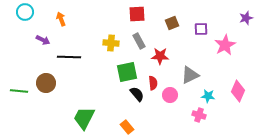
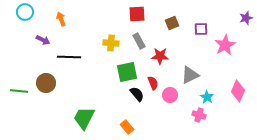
red semicircle: rotated 16 degrees counterclockwise
cyan star: moved 1 px left, 1 px down; rotated 24 degrees clockwise
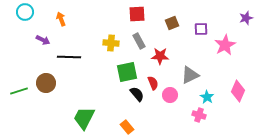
green line: rotated 24 degrees counterclockwise
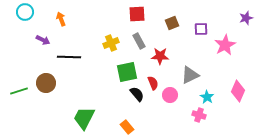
yellow cross: rotated 28 degrees counterclockwise
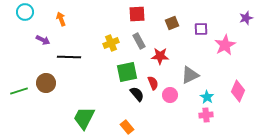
pink cross: moved 7 px right; rotated 24 degrees counterclockwise
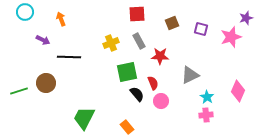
purple square: rotated 16 degrees clockwise
pink star: moved 6 px right, 8 px up; rotated 10 degrees clockwise
pink circle: moved 9 px left, 6 px down
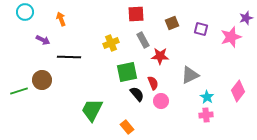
red square: moved 1 px left
gray rectangle: moved 4 px right, 1 px up
brown circle: moved 4 px left, 3 px up
pink diamond: rotated 15 degrees clockwise
green trapezoid: moved 8 px right, 8 px up
